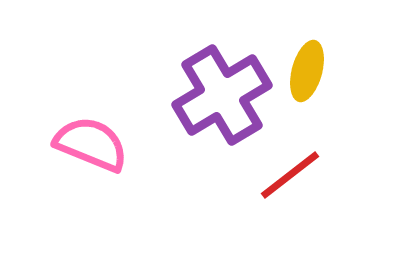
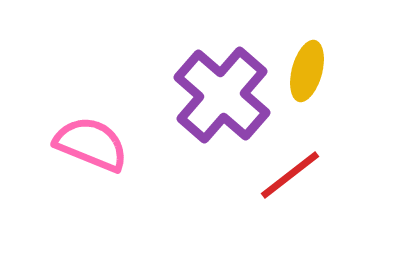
purple cross: rotated 18 degrees counterclockwise
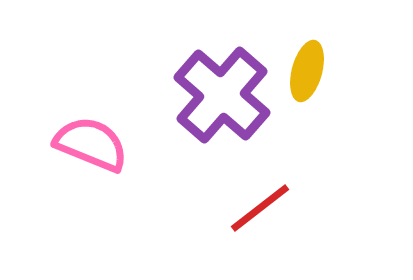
red line: moved 30 px left, 33 px down
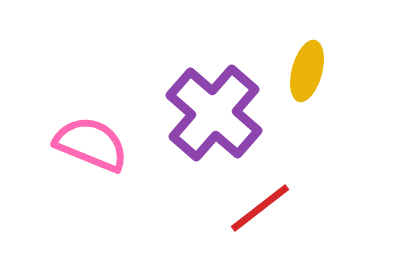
purple cross: moved 8 px left, 18 px down
